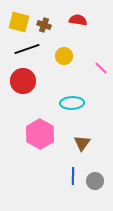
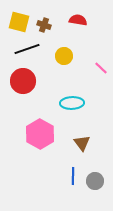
brown triangle: rotated 12 degrees counterclockwise
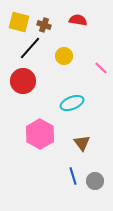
black line: moved 3 px right, 1 px up; rotated 30 degrees counterclockwise
cyan ellipse: rotated 20 degrees counterclockwise
blue line: rotated 18 degrees counterclockwise
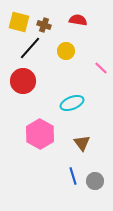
yellow circle: moved 2 px right, 5 px up
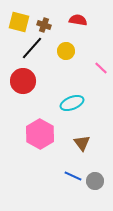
black line: moved 2 px right
blue line: rotated 48 degrees counterclockwise
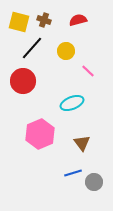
red semicircle: rotated 24 degrees counterclockwise
brown cross: moved 5 px up
pink line: moved 13 px left, 3 px down
pink hexagon: rotated 8 degrees clockwise
blue line: moved 3 px up; rotated 42 degrees counterclockwise
gray circle: moved 1 px left, 1 px down
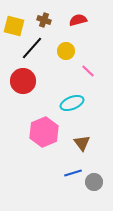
yellow square: moved 5 px left, 4 px down
pink hexagon: moved 4 px right, 2 px up
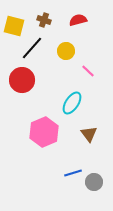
red circle: moved 1 px left, 1 px up
cyan ellipse: rotated 35 degrees counterclockwise
brown triangle: moved 7 px right, 9 px up
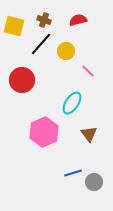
black line: moved 9 px right, 4 px up
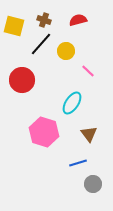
pink hexagon: rotated 20 degrees counterclockwise
blue line: moved 5 px right, 10 px up
gray circle: moved 1 px left, 2 px down
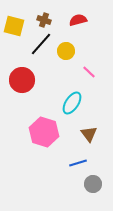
pink line: moved 1 px right, 1 px down
